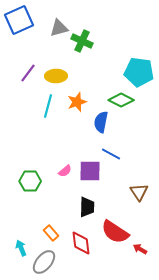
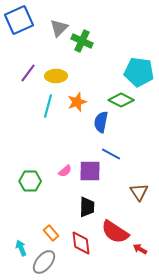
gray triangle: rotated 30 degrees counterclockwise
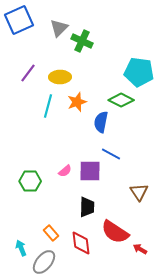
yellow ellipse: moved 4 px right, 1 px down
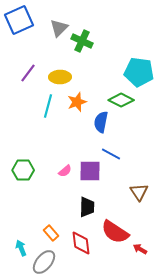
green hexagon: moved 7 px left, 11 px up
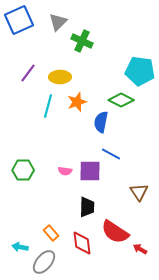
gray triangle: moved 1 px left, 6 px up
cyan pentagon: moved 1 px right, 1 px up
pink semicircle: rotated 48 degrees clockwise
red diamond: moved 1 px right
cyan arrow: moved 1 px left, 1 px up; rotated 56 degrees counterclockwise
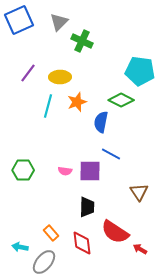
gray triangle: moved 1 px right
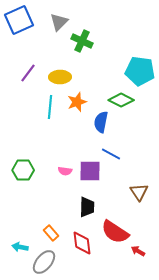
cyan line: moved 2 px right, 1 px down; rotated 10 degrees counterclockwise
red arrow: moved 2 px left, 2 px down
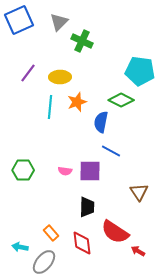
blue line: moved 3 px up
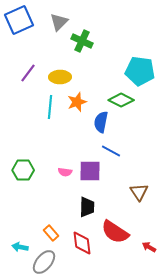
pink semicircle: moved 1 px down
red arrow: moved 11 px right, 4 px up
